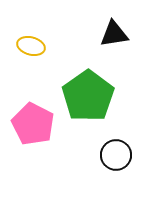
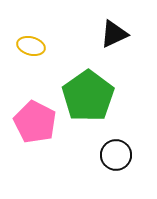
black triangle: rotated 16 degrees counterclockwise
pink pentagon: moved 2 px right, 2 px up
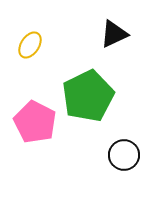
yellow ellipse: moved 1 px left, 1 px up; rotated 72 degrees counterclockwise
green pentagon: rotated 9 degrees clockwise
black circle: moved 8 px right
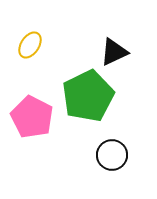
black triangle: moved 18 px down
pink pentagon: moved 3 px left, 5 px up
black circle: moved 12 px left
